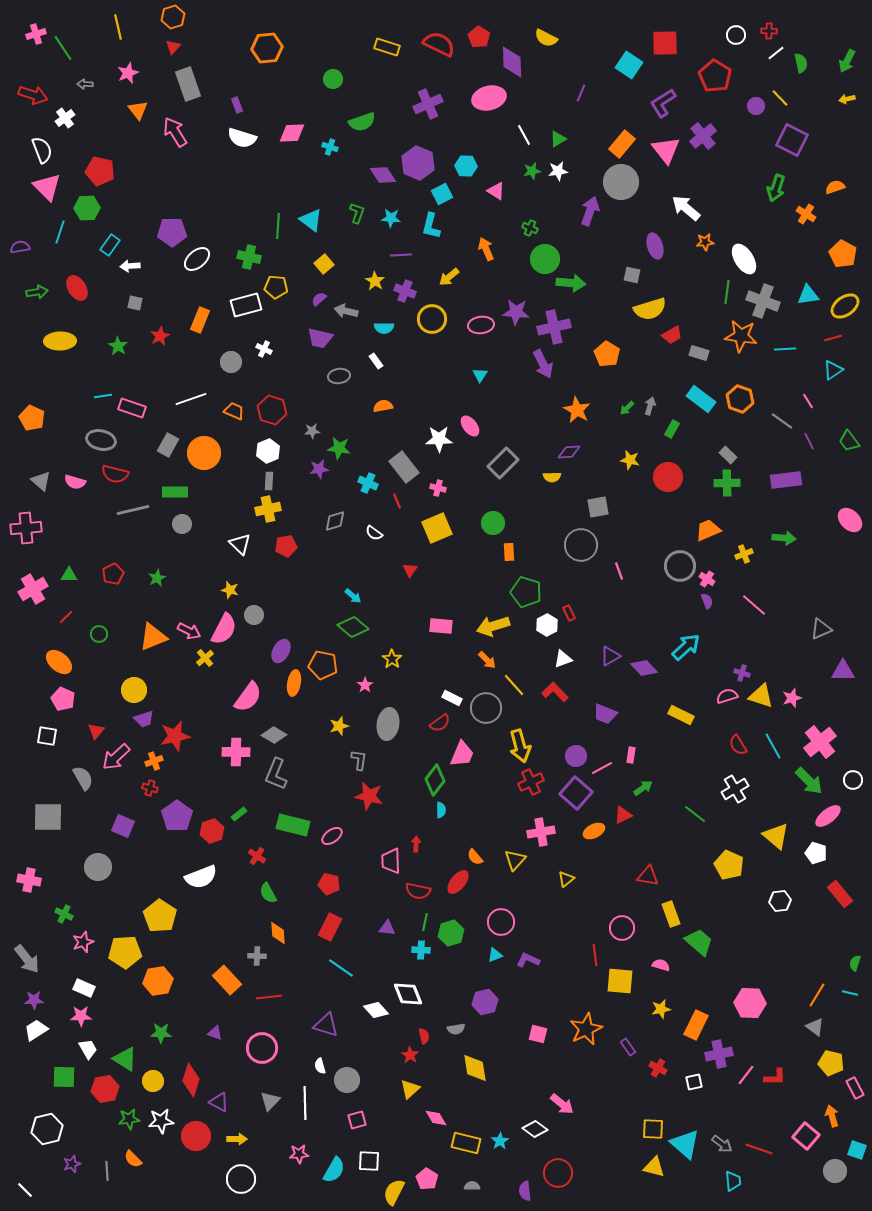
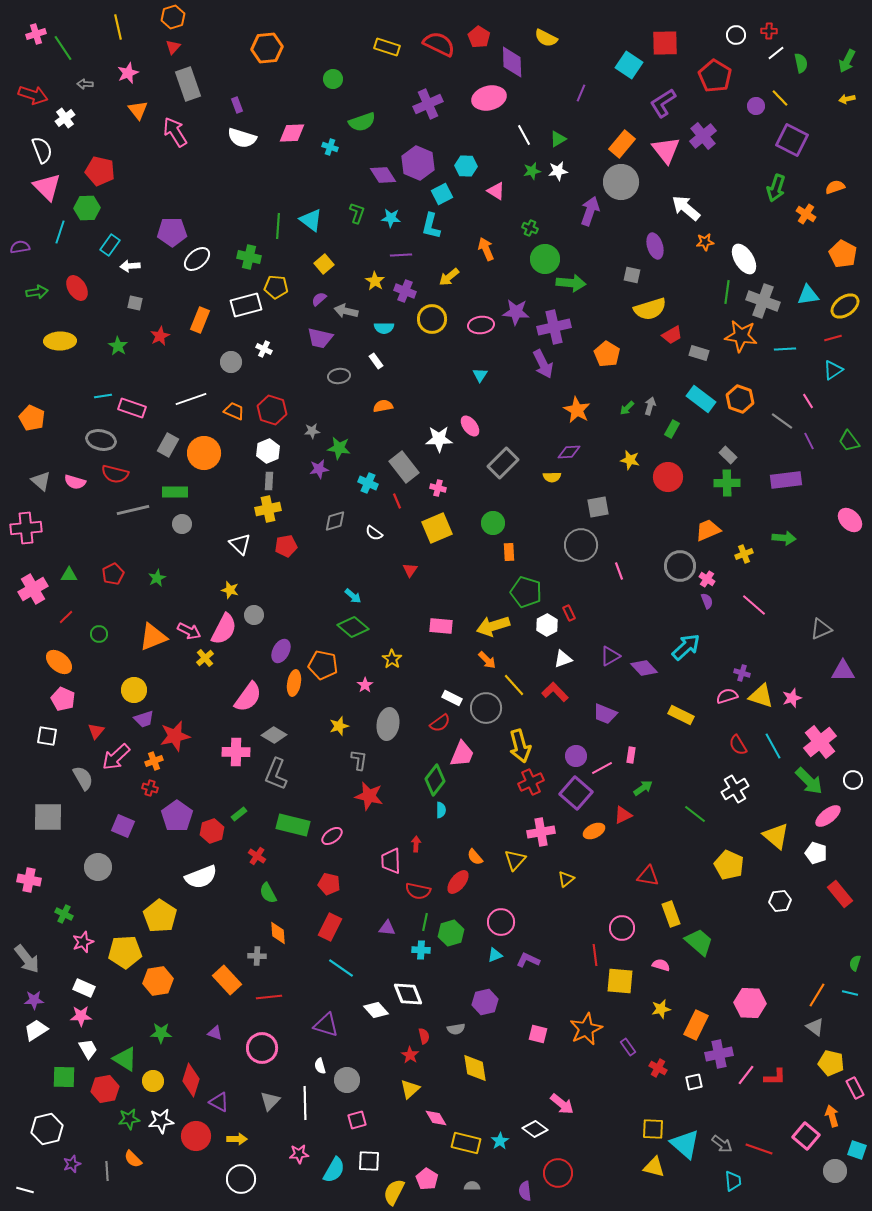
white line at (25, 1190): rotated 30 degrees counterclockwise
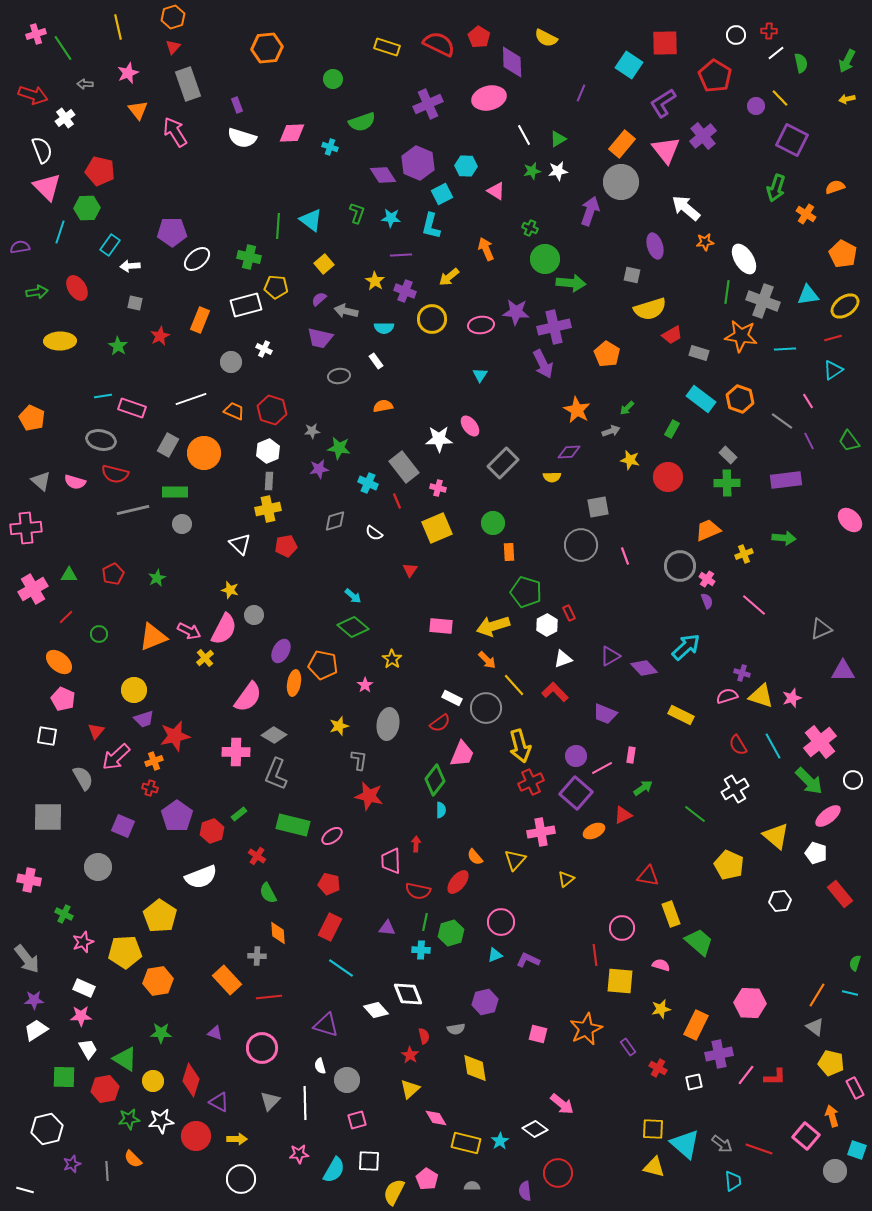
gray arrow at (650, 406): moved 39 px left, 25 px down; rotated 54 degrees clockwise
pink line at (619, 571): moved 6 px right, 15 px up
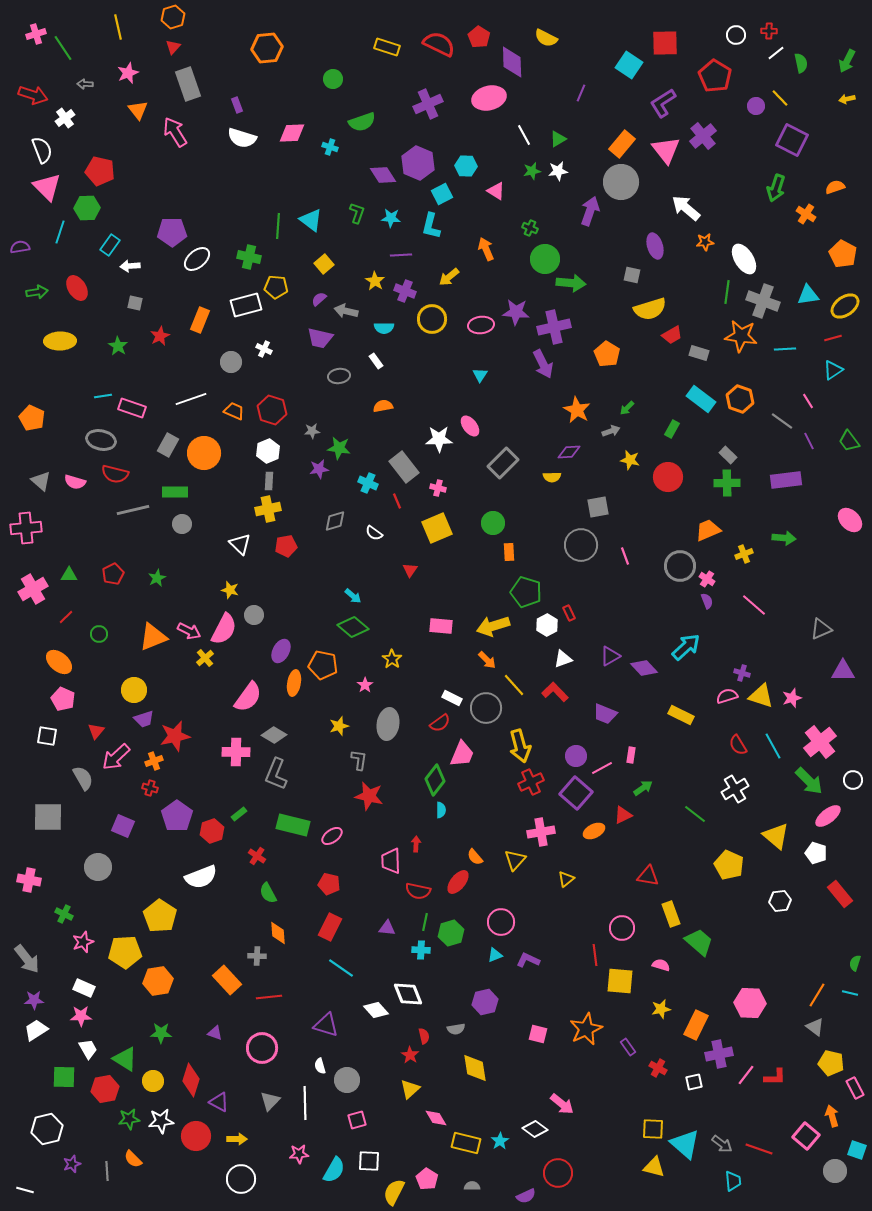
purple semicircle at (525, 1191): moved 1 px right, 5 px down; rotated 108 degrees counterclockwise
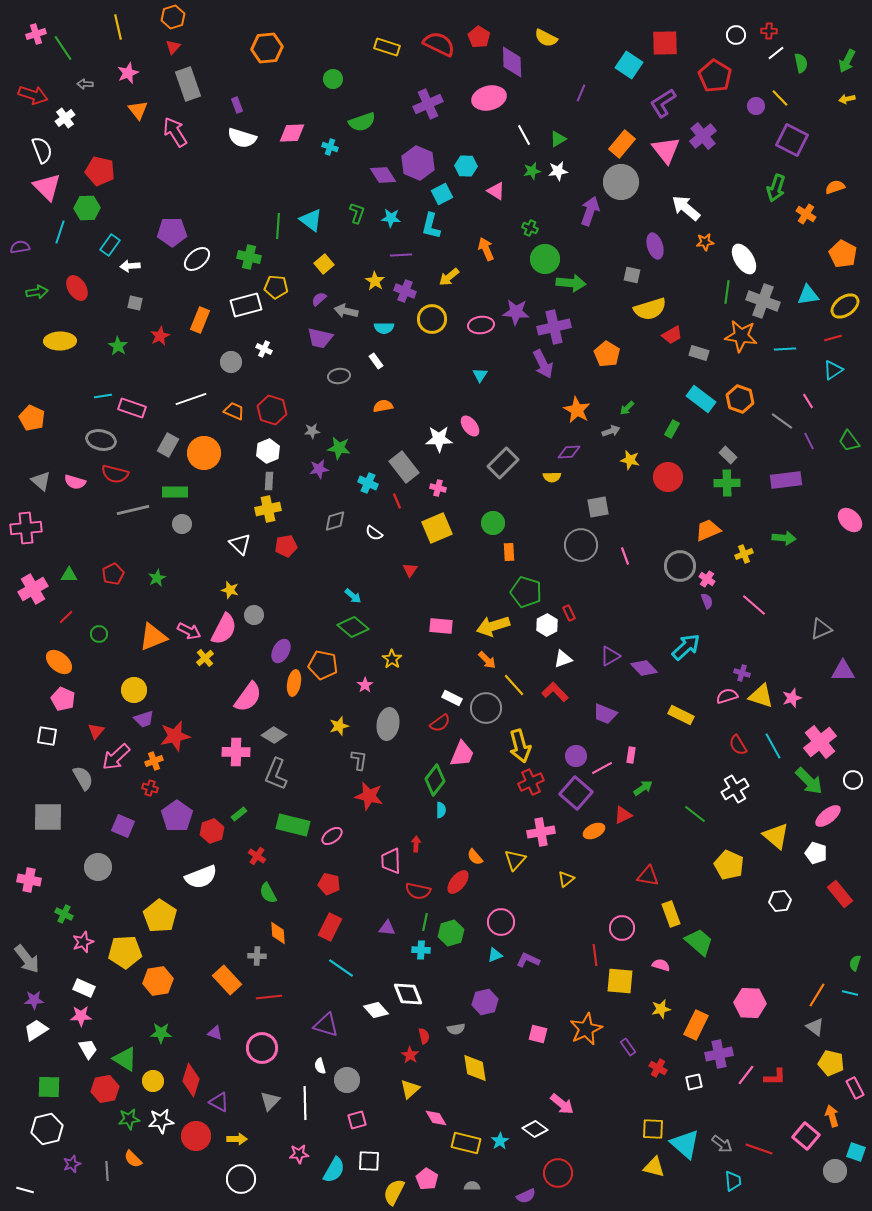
green square at (64, 1077): moved 15 px left, 10 px down
cyan square at (857, 1150): moved 1 px left, 2 px down
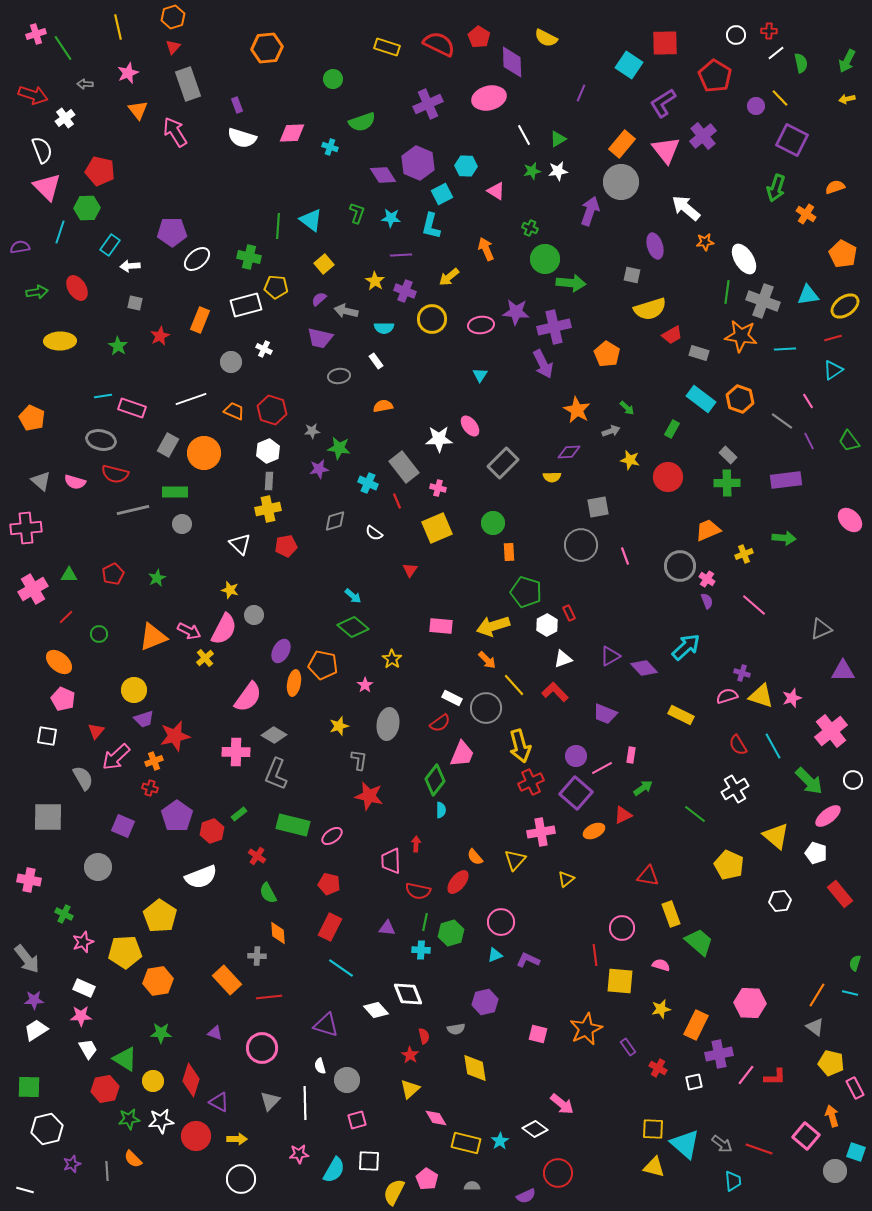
green arrow at (627, 408): rotated 91 degrees counterclockwise
pink cross at (820, 742): moved 11 px right, 11 px up
green square at (49, 1087): moved 20 px left
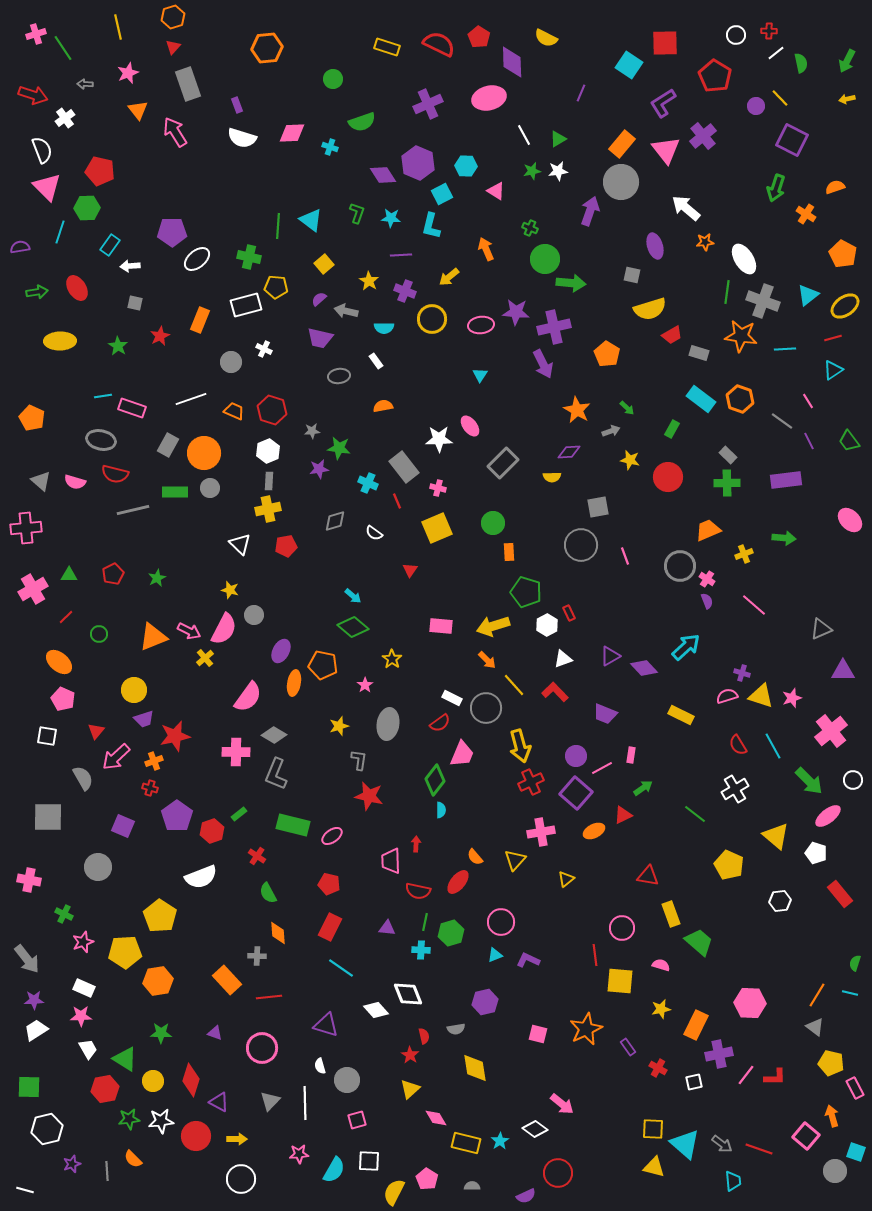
yellow star at (375, 281): moved 6 px left
cyan triangle at (808, 295): rotated 30 degrees counterclockwise
gray circle at (182, 524): moved 28 px right, 36 px up
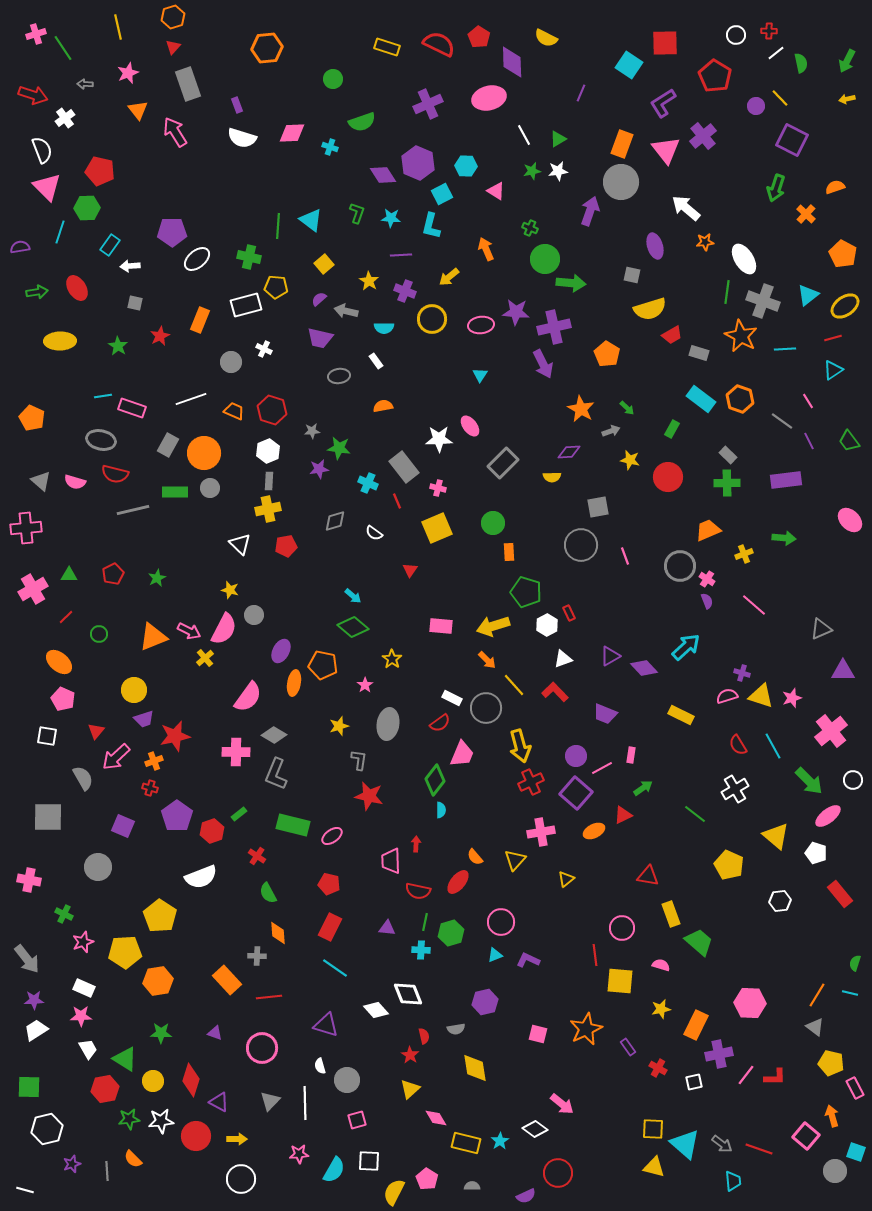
orange rectangle at (622, 144): rotated 20 degrees counterclockwise
orange cross at (806, 214): rotated 12 degrees clockwise
orange star at (741, 336): rotated 20 degrees clockwise
orange star at (577, 410): moved 4 px right, 1 px up
cyan line at (341, 968): moved 6 px left
